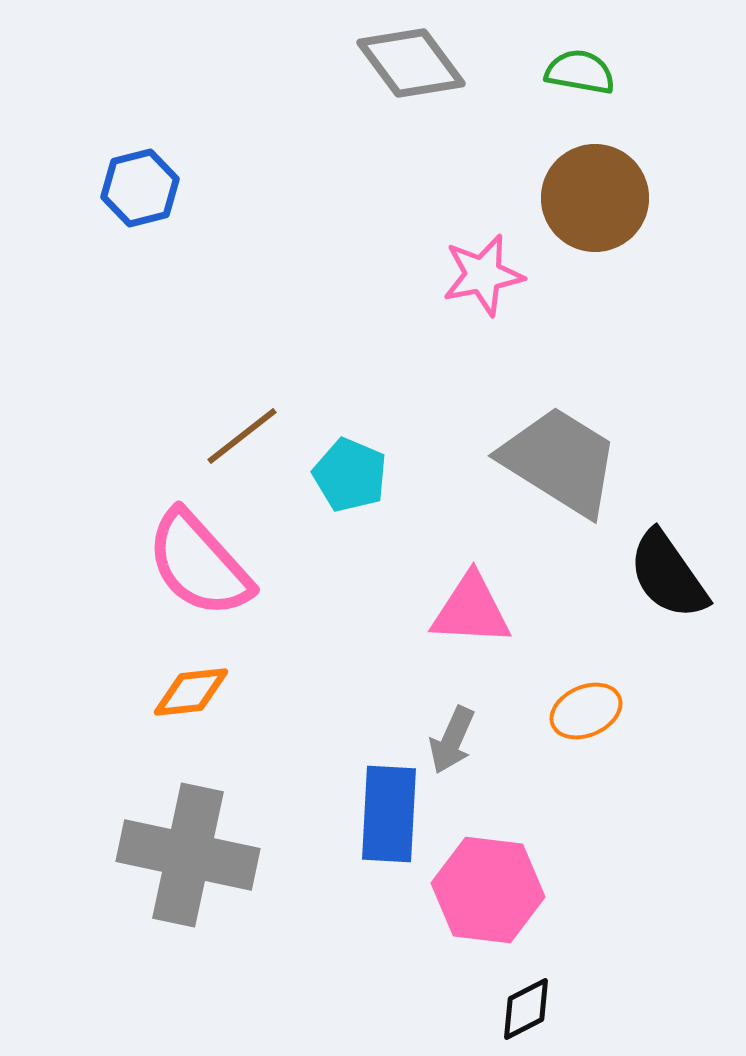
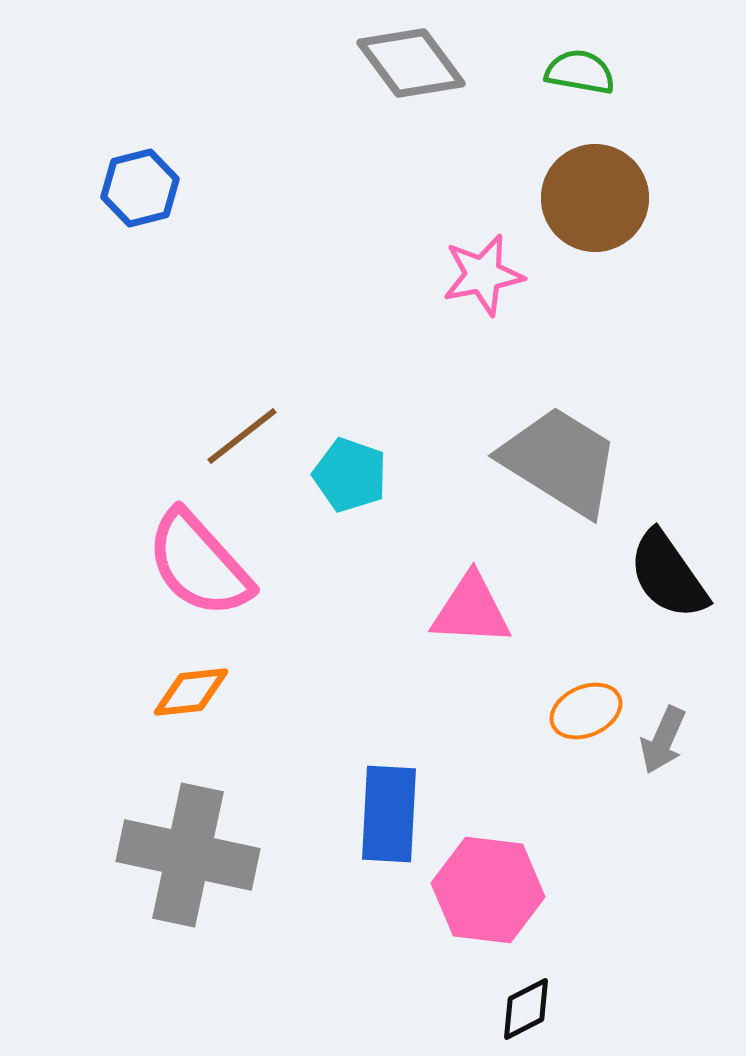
cyan pentagon: rotated 4 degrees counterclockwise
gray arrow: moved 211 px right
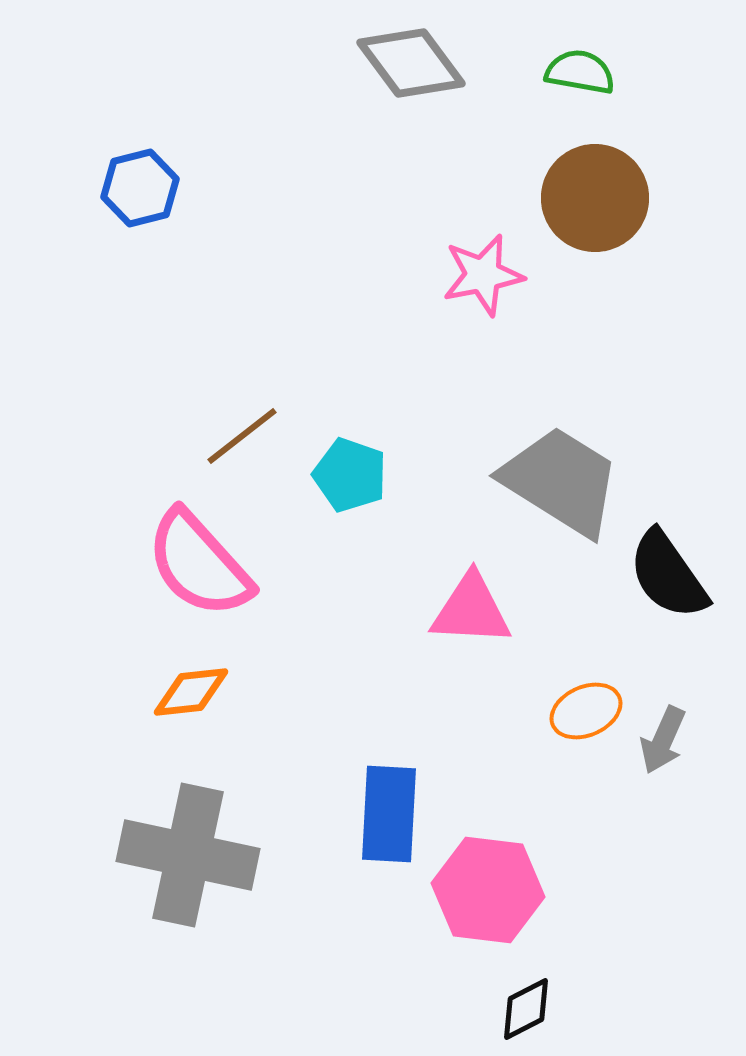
gray trapezoid: moved 1 px right, 20 px down
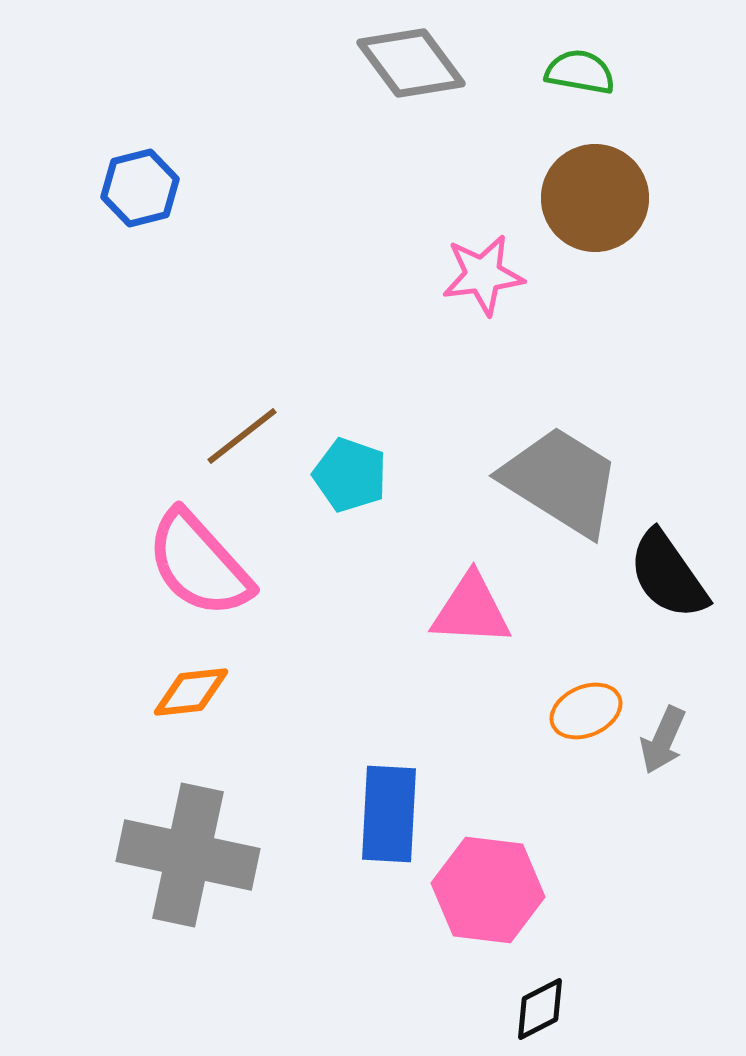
pink star: rotated 4 degrees clockwise
black diamond: moved 14 px right
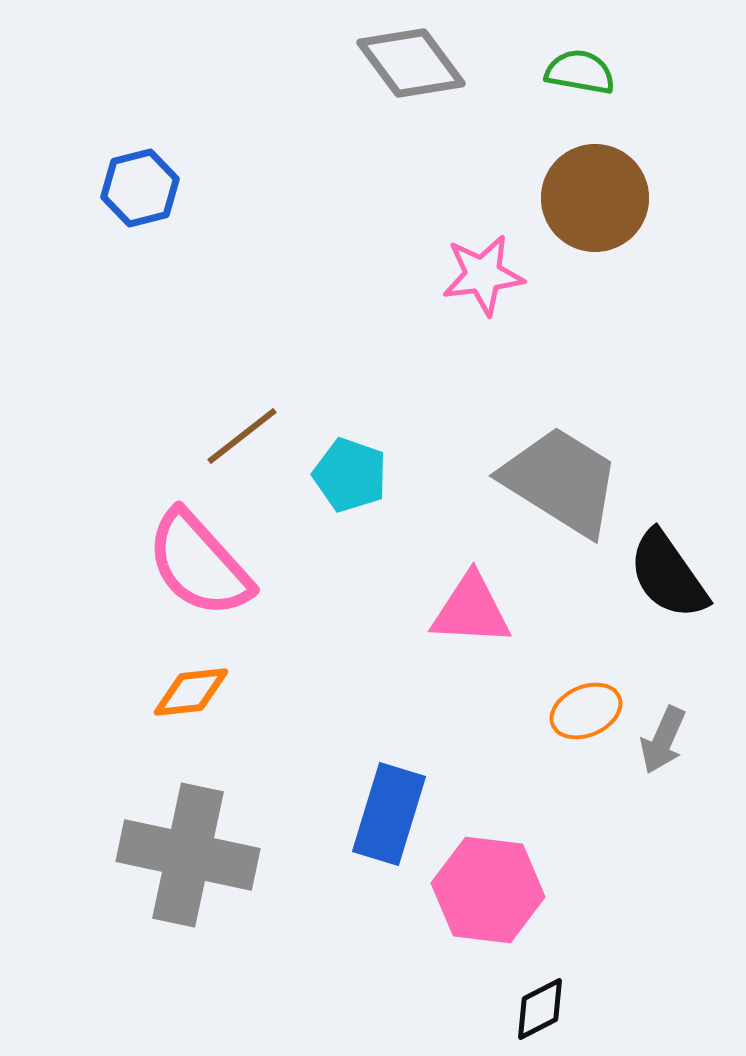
blue rectangle: rotated 14 degrees clockwise
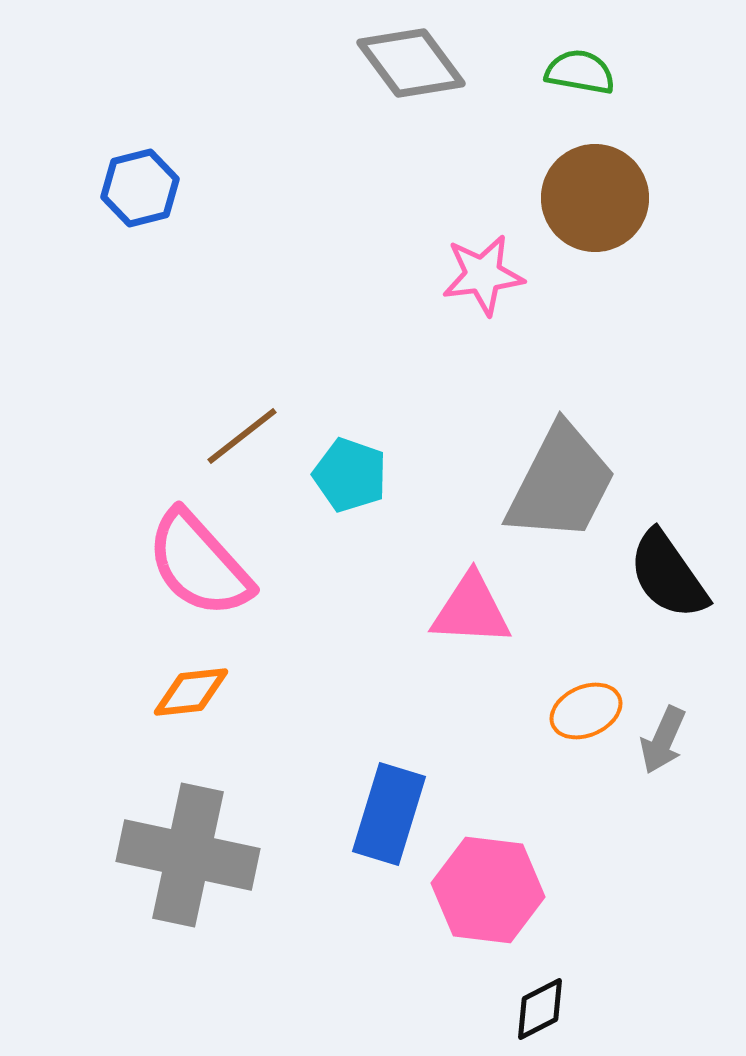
gray trapezoid: moved 2 px down; rotated 85 degrees clockwise
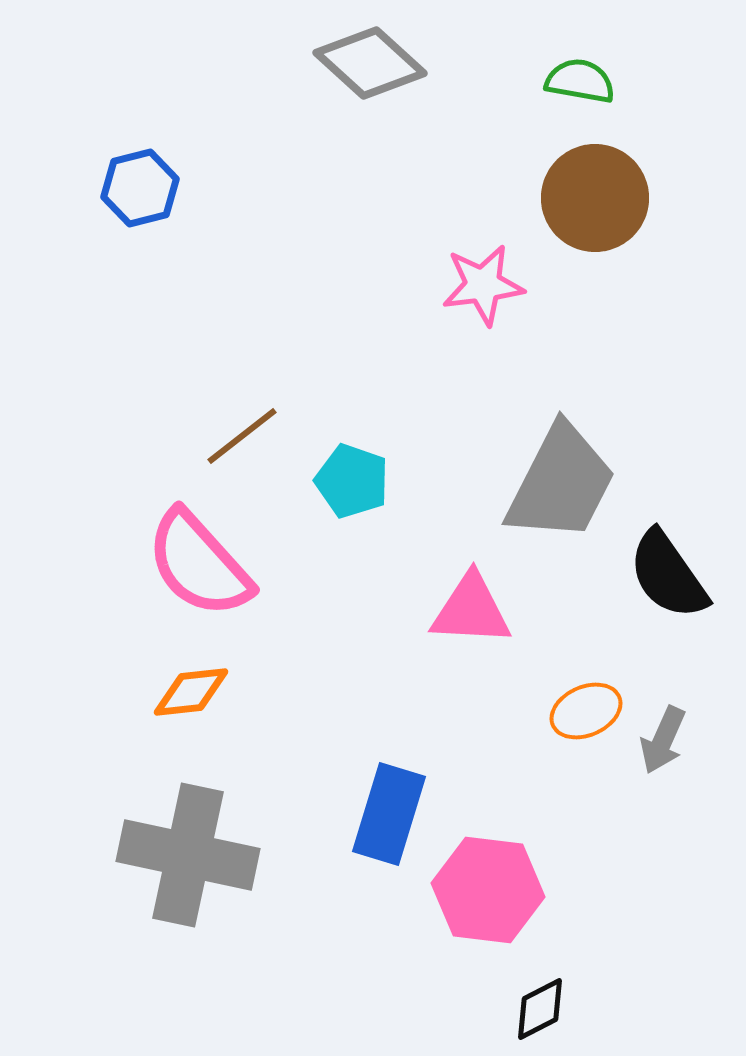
gray diamond: moved 41 px left; rotated 11 degrees counterclockwise
green semicircle: moved 9 px down
pink star: moved 10 px down
cyan pentagon: moved 2 px right, 6 px down
